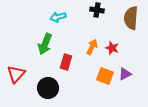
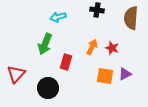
orange square: rotated 12 degrees counterclockwise
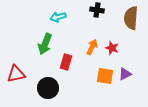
red triangle: rotated 36 degrees clockwise
